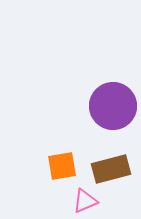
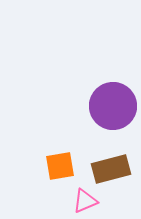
orange square: moved 2 px left
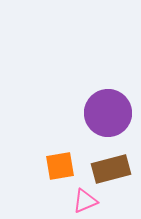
purple circle: moved 5 px left, 7 px down
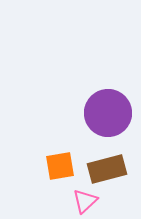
brown rectangle: moved 4 px left
pink triangle: rotated 20 degrees counterclockwise
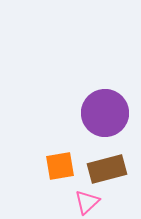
purple circle: moved 3 px left
pink triangle: moved 2 px right, 1 px down
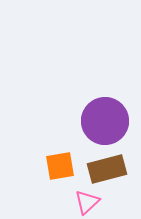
purple circle: moved 8 px down
